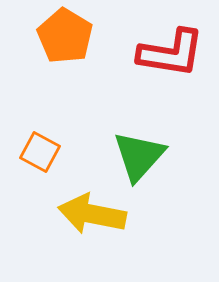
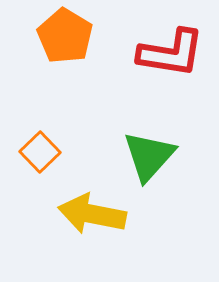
orange square: rotated 18 degrees clockwise
green triangle: moved 10 px right
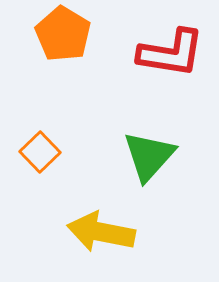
orange pentagon: moved 2 px left, 2 px up
yellow arrow: moved 9 px right, 18 px down
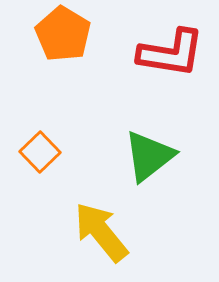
green triangle: rotated 10 degrees clockwise
yellow arrow: rotated 40 degrees clockwise
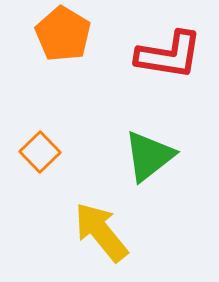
red L-shape: moved 2 px left, 2 px down
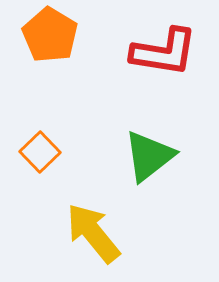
orange pentagon: moved 13 px left, 1 px down
red L-shape: moved 5 px left, 3 px up
yellow arrow: moved 8 px left, 1 px down
